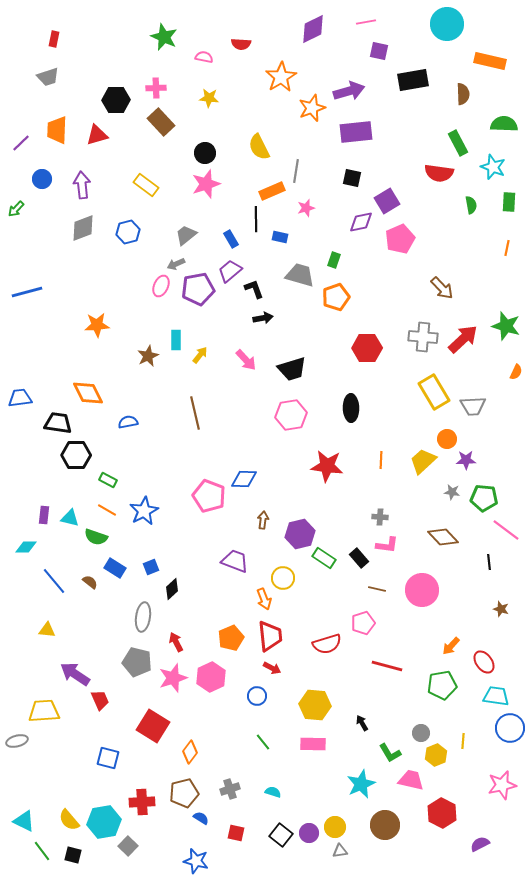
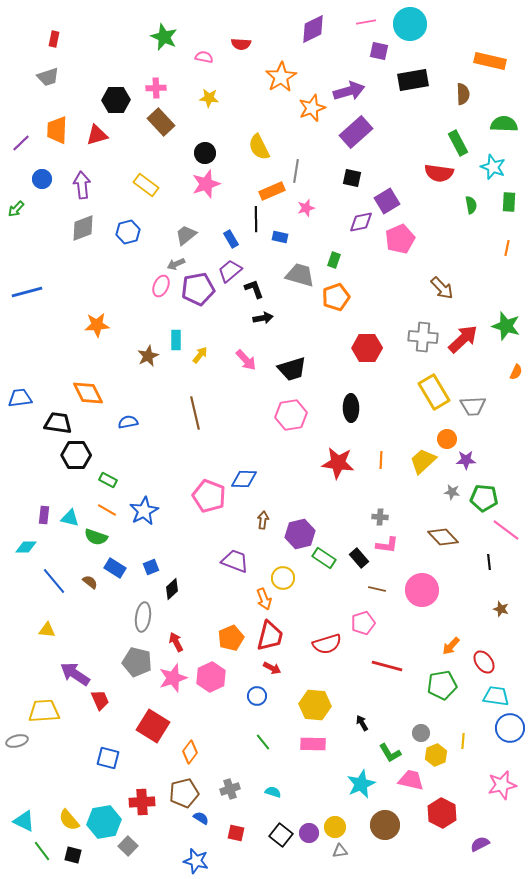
cyan circle at (447, 24): moved 37 px left
purple rectangle at (356, 132): rotated 36 degrees counterclockwise
red star at (327, 466): moved 11 px right, 3 px up
red trapezoid at (270, 636): rotated 20 degrees clockwise
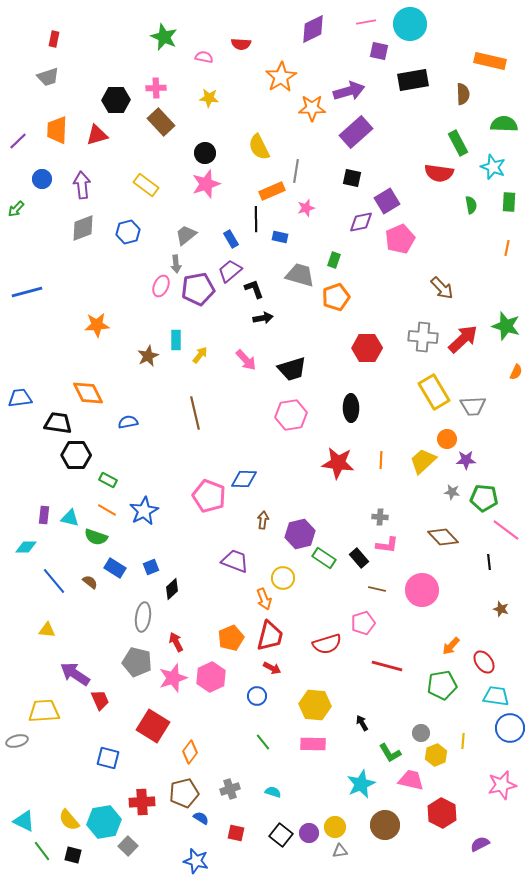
orange star at (312, 108): rotated 20 degrees clockwise
purple line at (21, 143): moved 3 px left, 2 px up
gray arrow at (176, 264): rotated 72 degrees counterclockwise
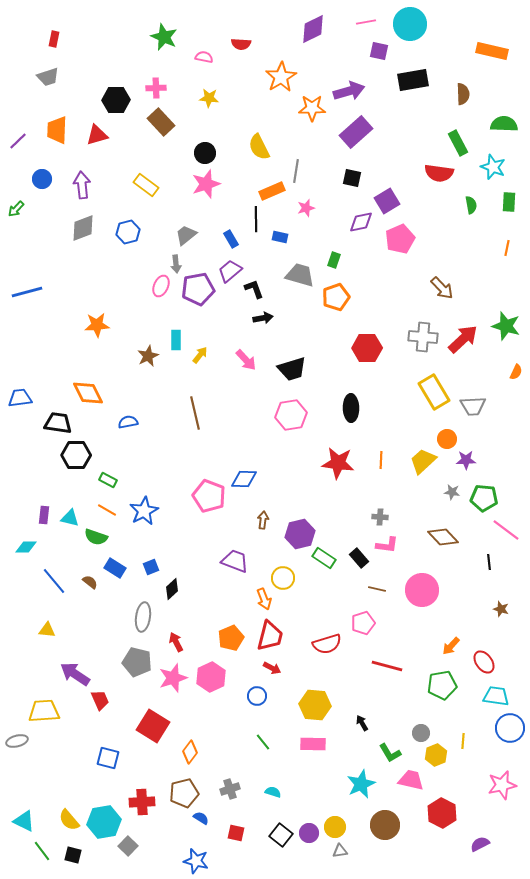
orange rectangle at (490, 61): moved 2 px right, 10 px up
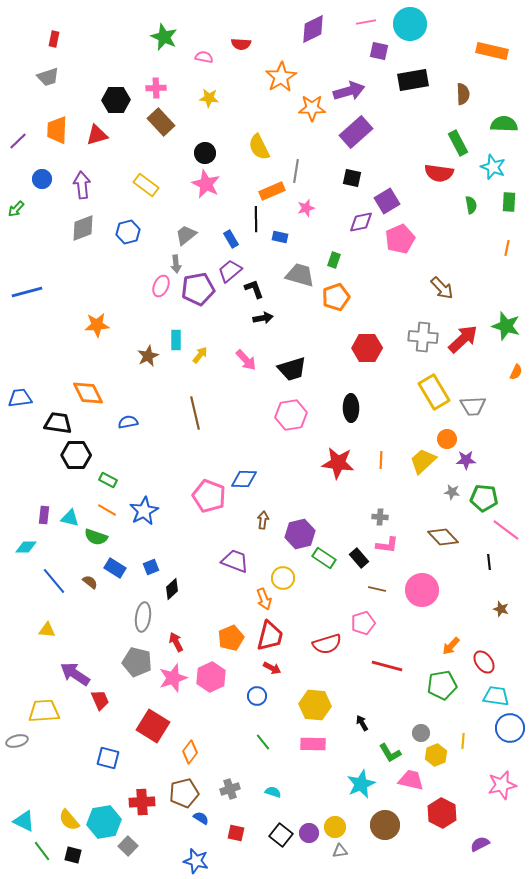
pink star at (206, 184): rotated 28 degrees counterclockwise
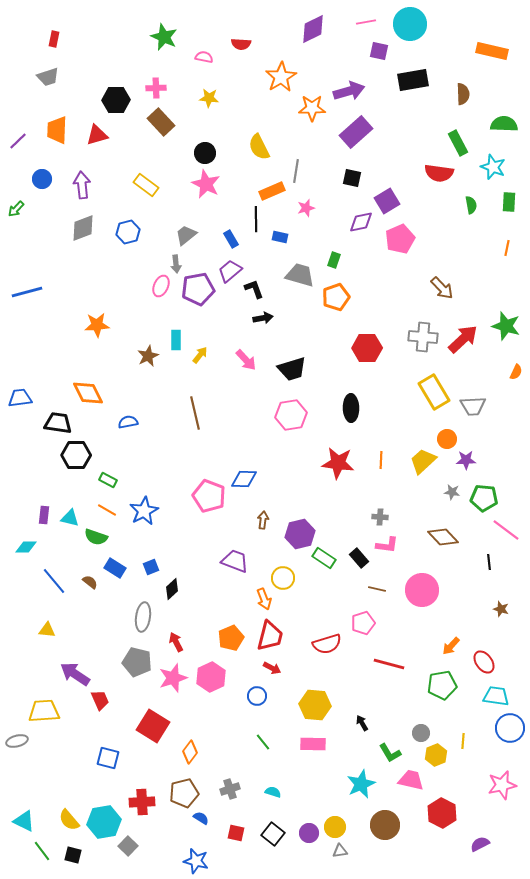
red line at (387, 666): moved 2 px right, 2 px up
black square at (281, 835): moved 8 px left, 1 px up
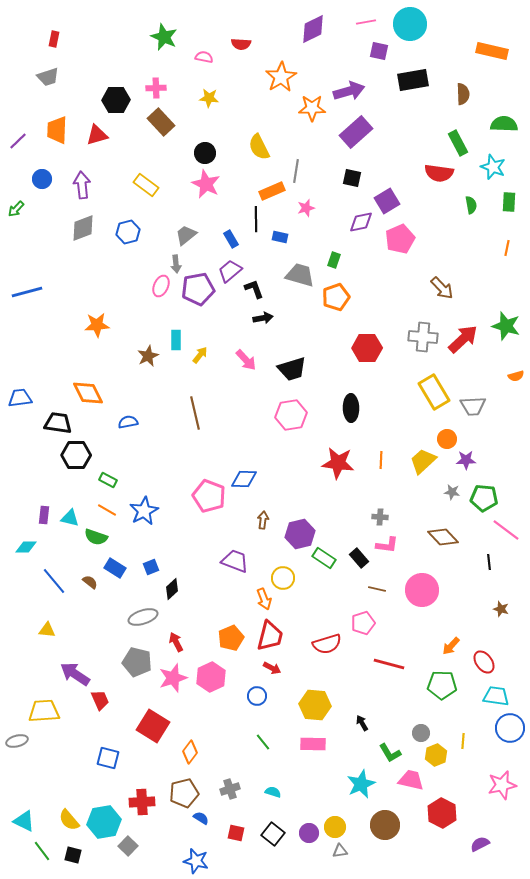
orange semicircle at (516, 372): moved 4 px down; rotated 49 degrees clockwise
gray ellipse at (143, 617): rotated 64 degrees clockwise
green pentagon at (442, 685): rotated 12 degrees clockwise
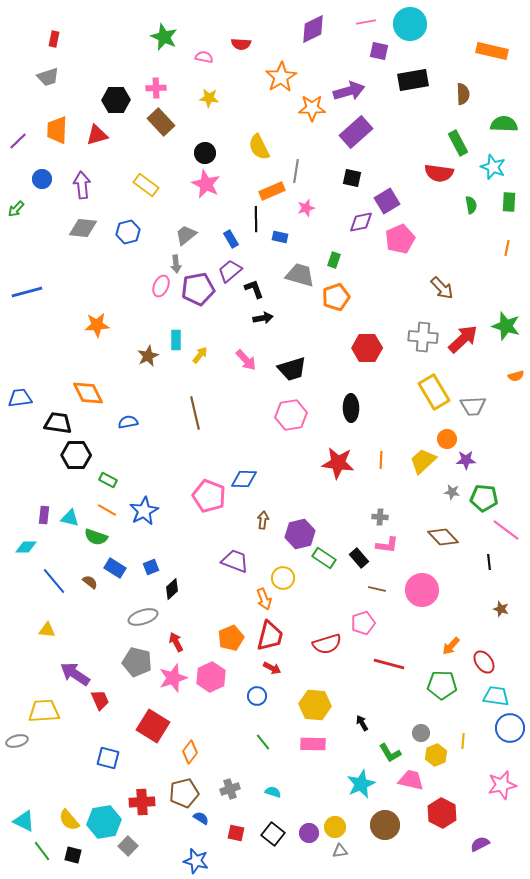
gray diamond at (83, 228): rotated 28 degrees clockwise
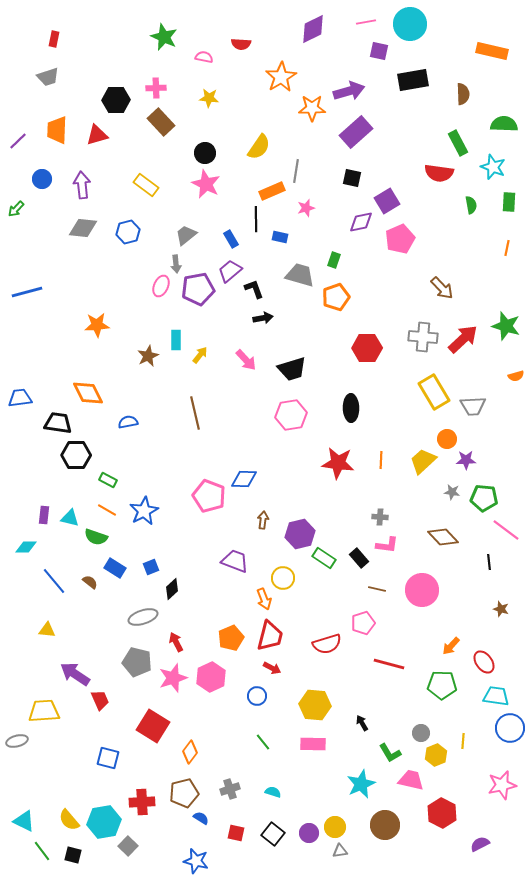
yellow semicircle at (259, 147): rotated 120 degrees counterclockwise
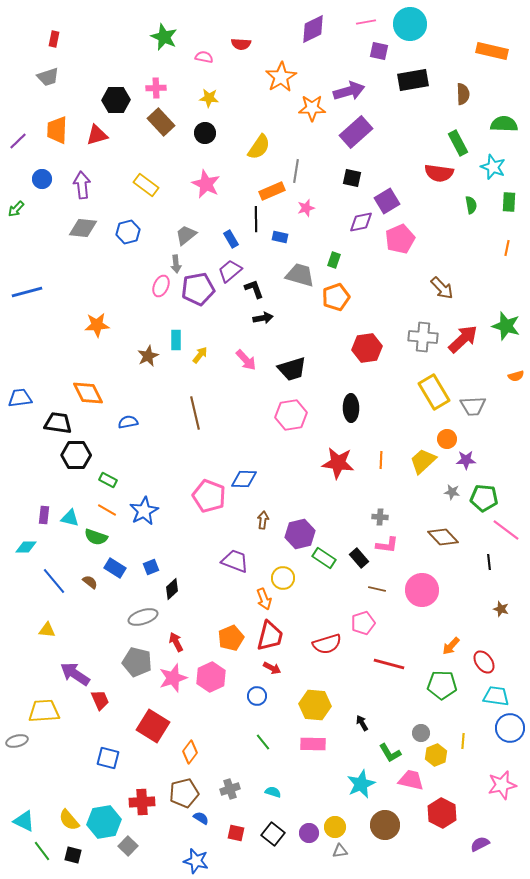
black circle at (205, 153): moved 20 px up
red hexagon at (367, 348): rotated 8 degrees counterclockwise
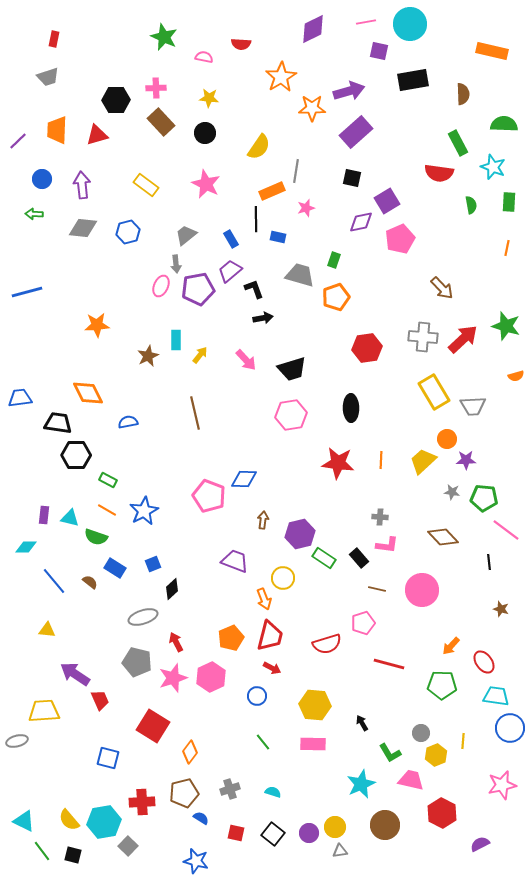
green arrow at (16, 209): moved 18 px right, 5 px down; rotated 48 degrees clockwise
blue rectangle at (280, 237): moved 2 px left
blue square at (151, 567): moved 2 px right, 3 px up
